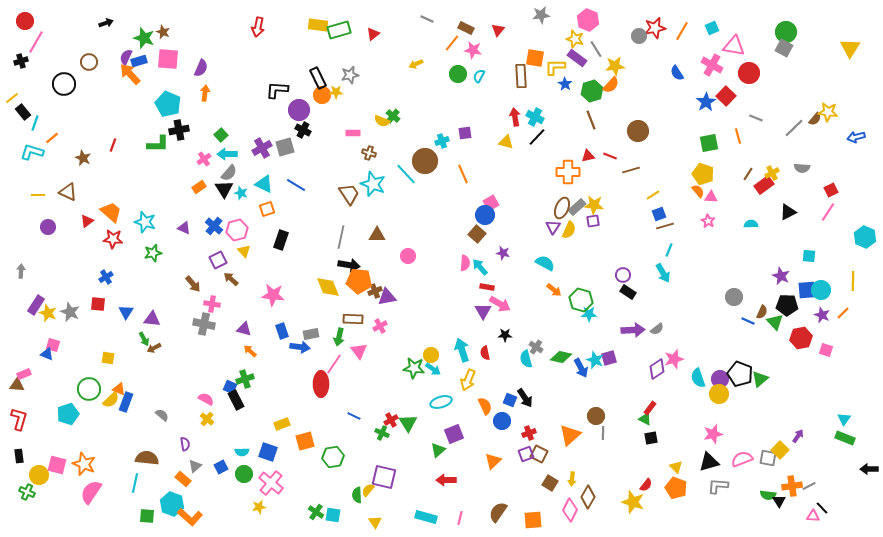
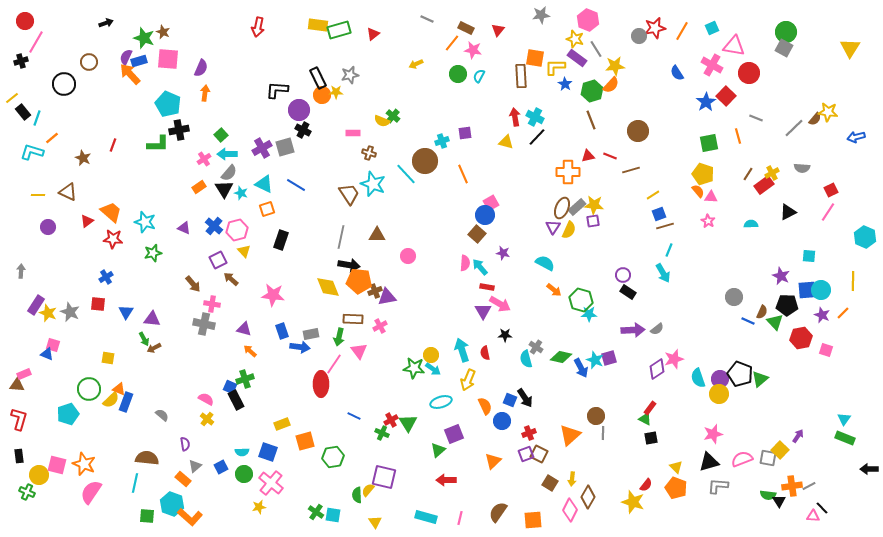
cyan line at (35, 123): moved 2 px right, 5 px up
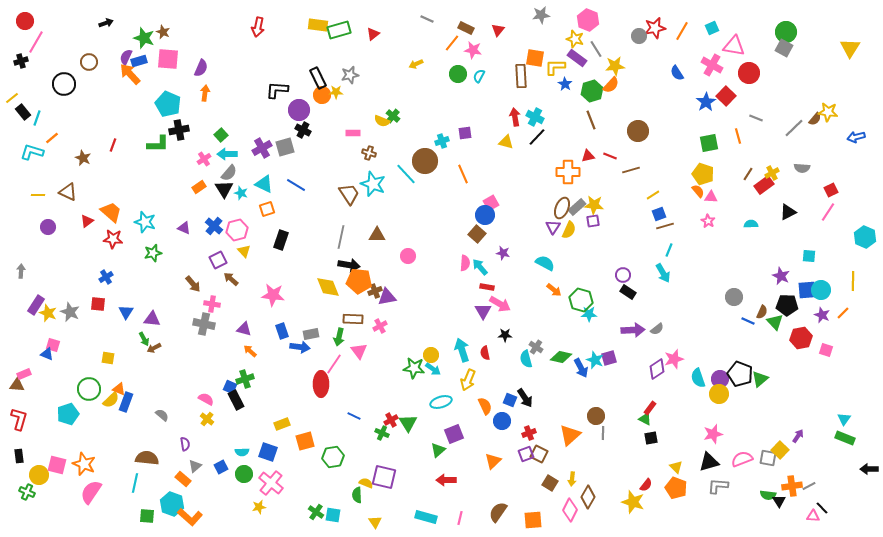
yellow semicircle at (368, 490): moved 2 px left, 7 px up; rotated 72 degrees clockwise
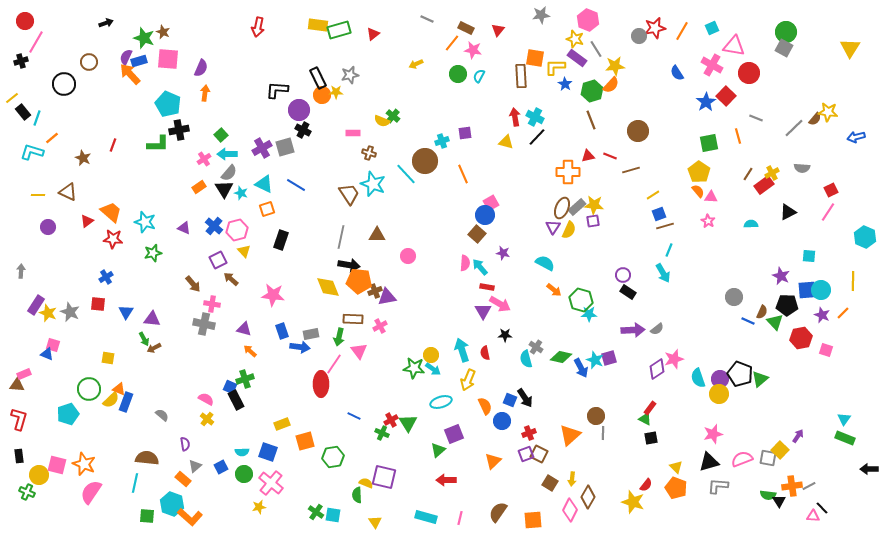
yellow pentagon at (703, 174): moved 4 px left, 2 px up; rotated 15 degrees clockwise
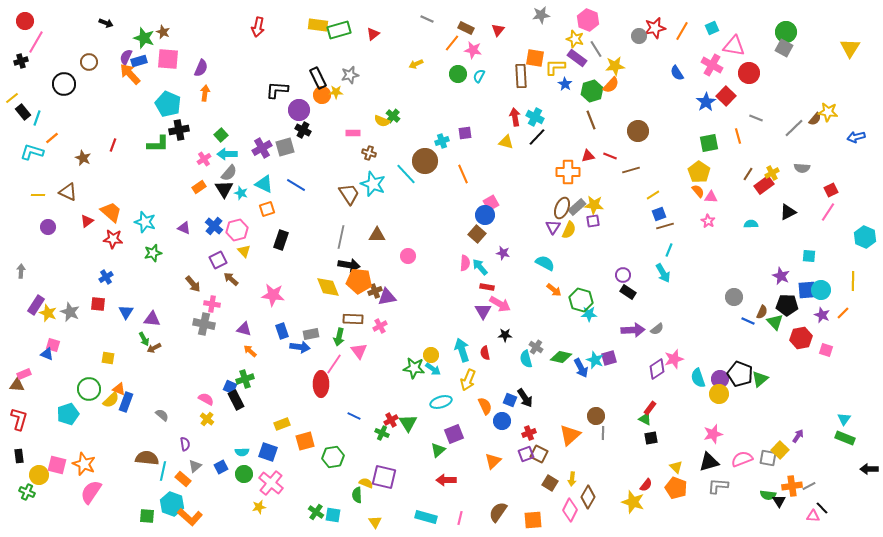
black arrow at (106, 23): rotated 40 degrees clockwise
cyan line at (135, 483): moved 28 px right, 12 px up
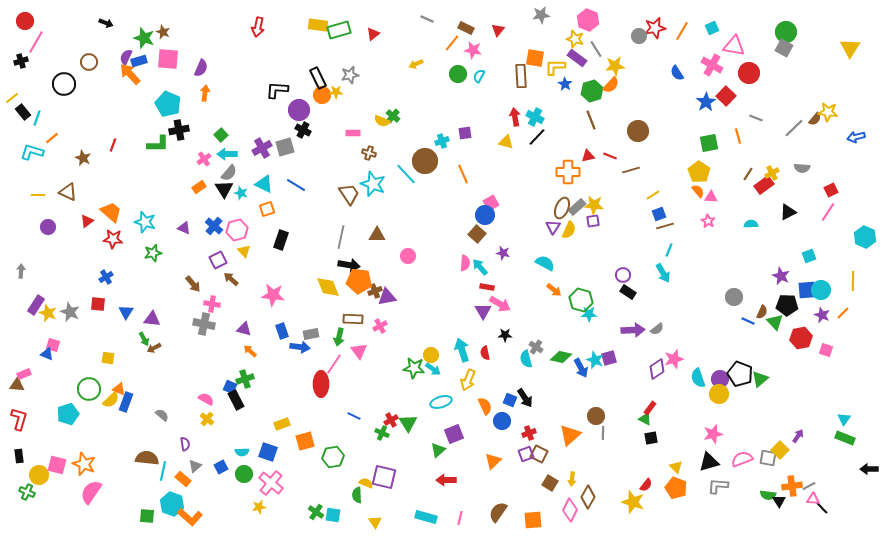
cyan square at (809, 256): rotated 24 degrees counterclockwise
pink triangle at (813, 516): moved 17 px up
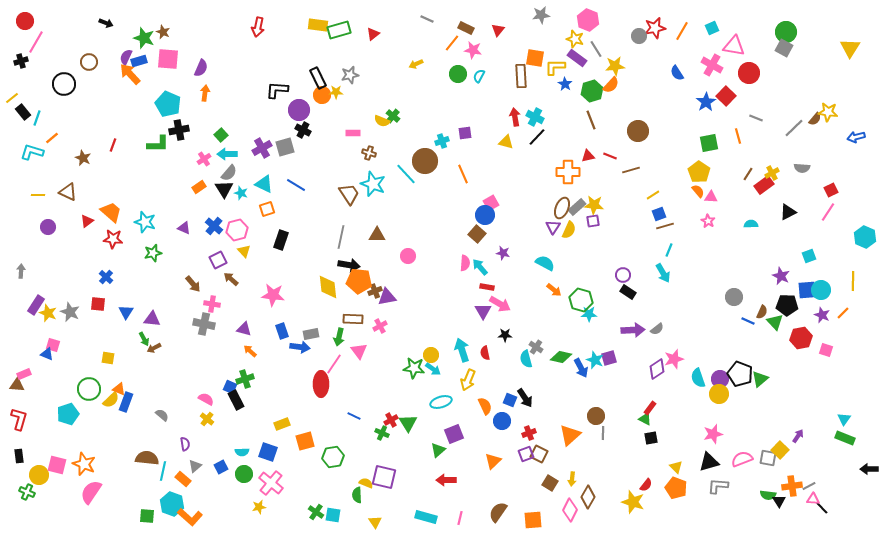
blue cross at (106, 277): rotated 16 degrees counterclockwise
yellow diamond at (328, 287): rotated 15 degrees clockwise
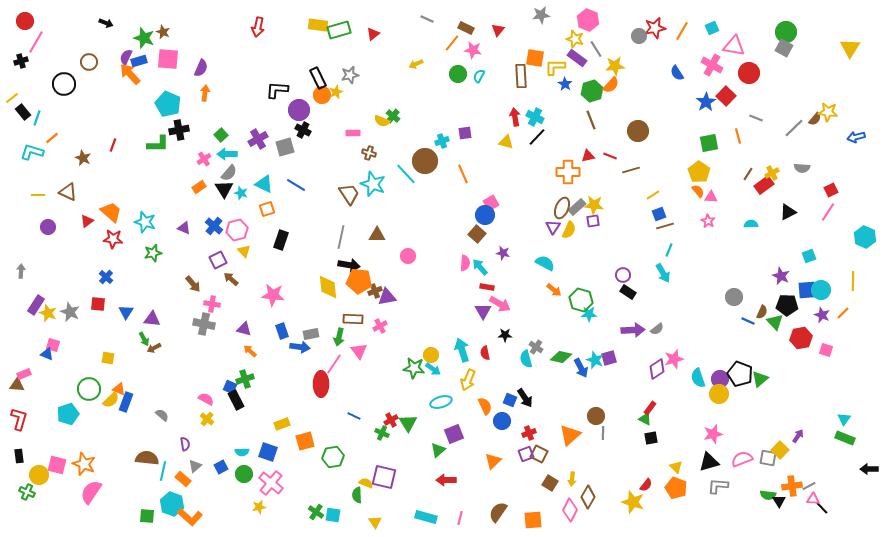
yellow star at (336, 92): rotated 24 degrees counterclockwise
purple cross at (262, 148): moved 4 px left, 9 px up
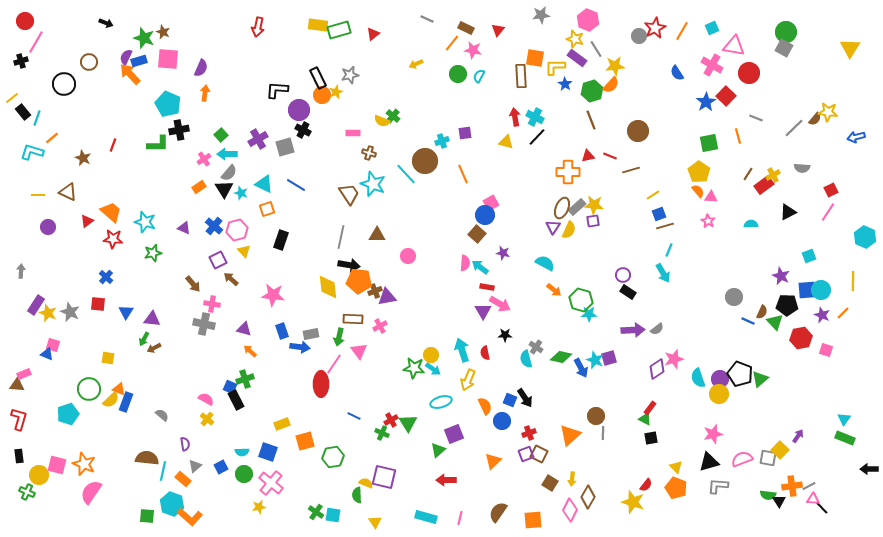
red star at (655, 28): rotated 15 degrees counterclockwise
yellow cross at (772, 173): moved 1 px right, 2 px down
cyan arrow at (480, 267): rotated 12 degrees counterclockwise
green arrow at (144, 339): rotated 56 degrees clockwise
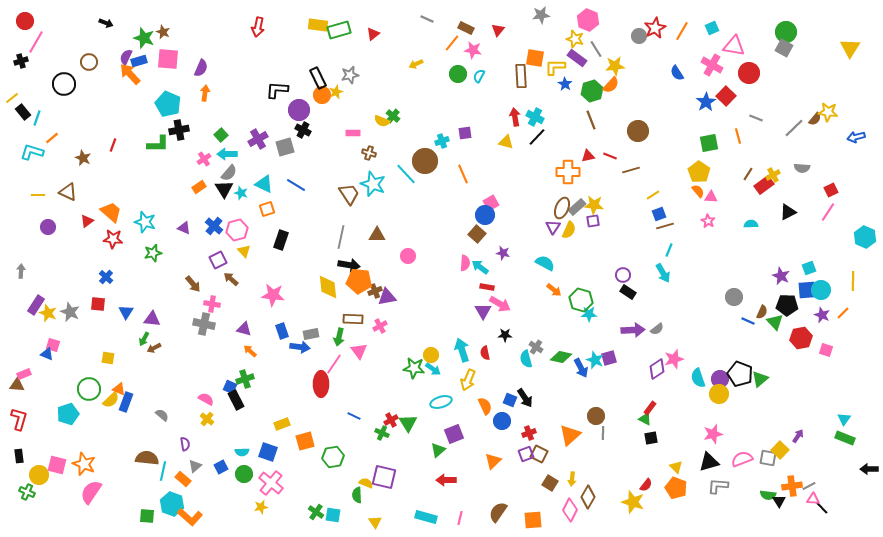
cyan square at (809, 256): moved 12 px down
yellow star at (259, 507): moved 2 px right
